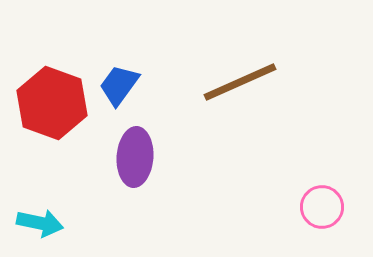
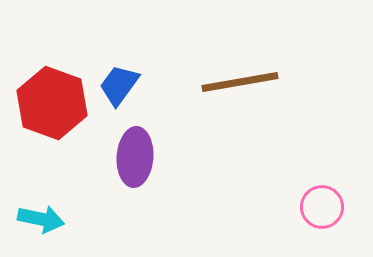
brown line: rotated 14 degrees clockwise
cyan arrow: moved 1 px right, 4 px up
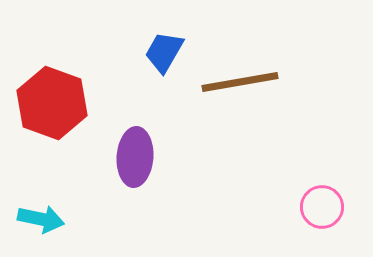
blue trapezoid: moved 45 px right, 33 px up; rotated 6 degrees counterclockwise
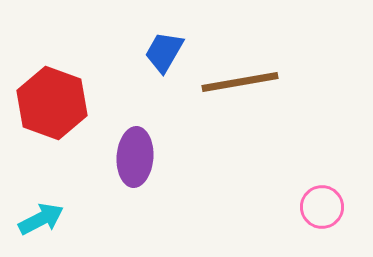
cyan arrow: rotated 39 degrees counterclockwise
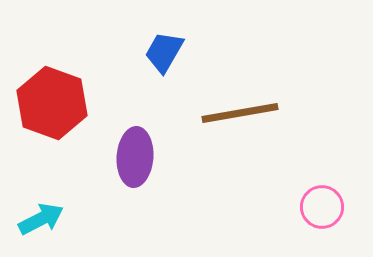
brown line: moved 31 px down
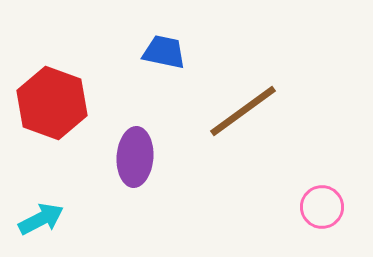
blue trapezoid: rotated 72 degrees clockwise
brown line: moved 3 px right, 2 px up; rotated 26 degrees counterclockwise
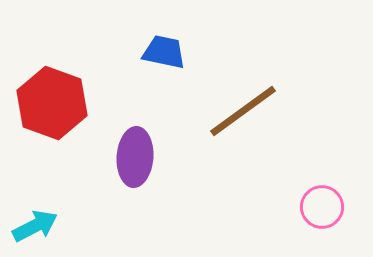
cyan arrow: moved 6 px left, 7 px down
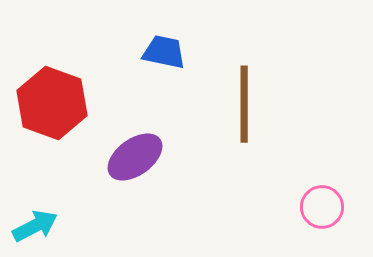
brown line: moved 1 px right, 7 px up; rotated 54 degrees counterclockwise
purple ellipse: rotated 50 degrees clockwise
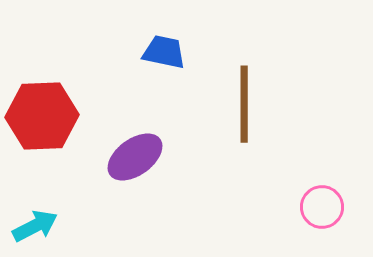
red hexagon: moved 10 px left, 13 px down; rotated 22 degrees counterclockwise
